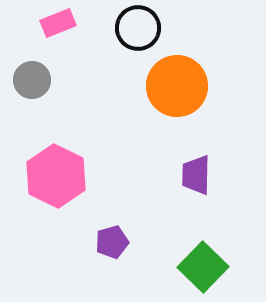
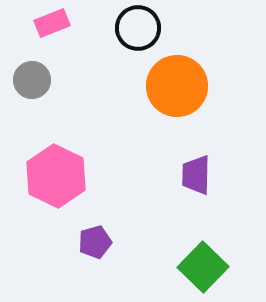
pink rectangle: moved 6 px left
purple pentagon: moved 17 px left
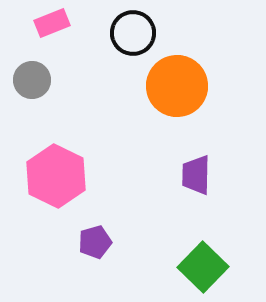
black circle: moved 5 px left, 5 px down
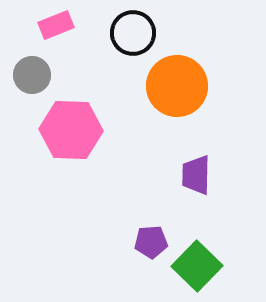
pink rectangle: moved 4 px right, 2 px down
gray circle: moved 5 px up
pink hexagon: moved 15 px right, 46 px up; rotated 24 degrees counterclockwise
purple pentagon: moved 56 px right; rotated 12 degrees clockwise
green square: moved 6 px left, 1 px up
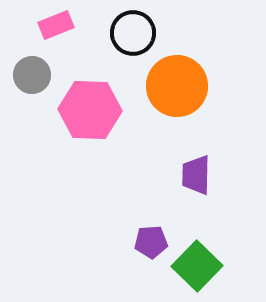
pink hexagon: moved 19 px right, 20 px up
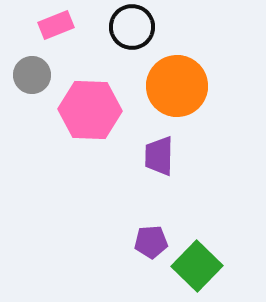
black circle: moved 1 px left, 6 px up
purple trapezoid: moved 37 px left, 19 px up
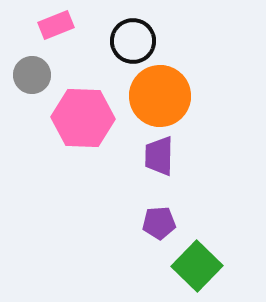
black circle: moved 1 px right, 14 px down
orange circle: moved 17 px left, 10 px down
pink hexagon: moved 7 px left, 8 px down
purple pentagon: moved 8 px right, 19 px up
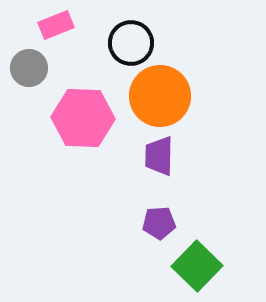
black circle: moved 2 px left, 2 px down
gray circle: moved 3 px left, 7 px up
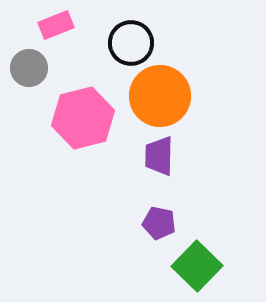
pink hexagon: rotated 16 degrees counterclockwise
purple pentagon: rotated 16 degrees clockwise
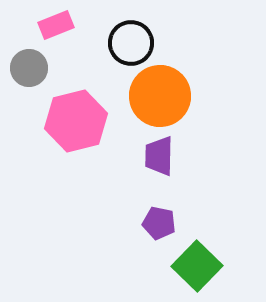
pink hexagon: moved 7 px left, 3 px down
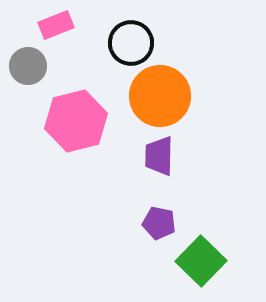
gray circle: moved 1 px left, 2 px up
green square: moved 4 px right, 5 px up
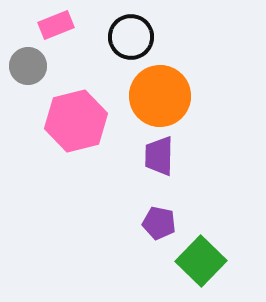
black circle: moved 6 px up
